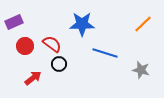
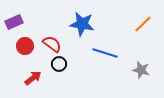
blue star: rotated 10 degrees clockwise
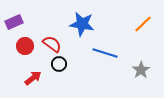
gray star: rotated 24 degrees clockwise
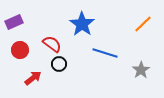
blue star: rotated 25 degrees clockwise
red circle: moved 5 px left, 4 px down
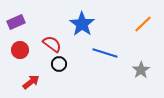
purple rectangle: moved 2 px right
red arrow: moved 2 px left, 4 px down
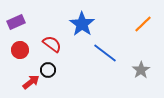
blue line: rotated 20 degrees clockwise
black circle: moved 11 px left, 6 px down
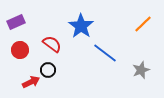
blue star: moved 1 px left, 2 px down
gray star: rotated 12 degrees clockwise
red arrow: rotated 12 degrees clockwise
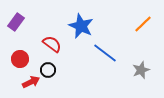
purple rectangle: rotated 30 degrees counterclockwise
blue star: rotated 10 degrees counterclockwise
red circle: moved 9 px down
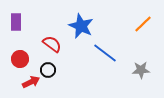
purple rectangle: rotated 36 degrees counterclockwise
gray star: rotated 18 degrees clockwise
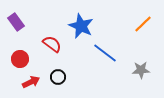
purple rectangle: rotated 36 degrees counterclockwise
black circle: moved 10 px right, 7 px down
